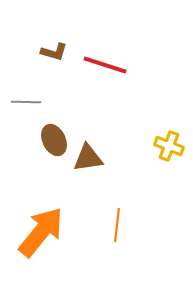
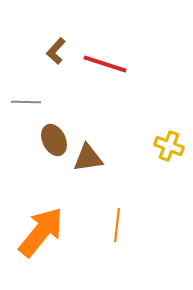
brown L-shape: moved 2 px right, 1 px up; rotated 116 degrees clockwise
red line: moved 1 px up
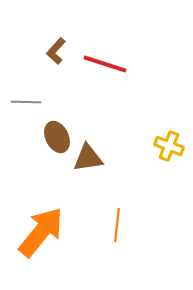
brown ellipse: moved 3 px right, 3 px up
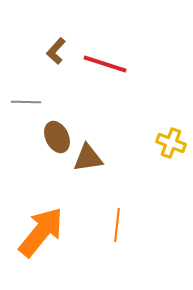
yellow cross: moved 2 px right, 3 px up
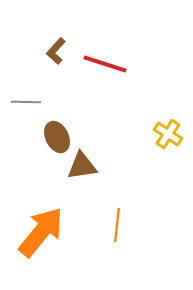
yellow cross: moved 3 px left, 9 px up; rotated 12 degrees clockwise
brown triangle: moved 6 px left, 8 px down
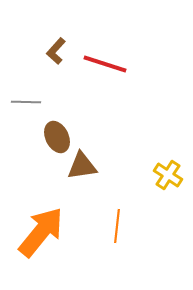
yellow cross: moved 41 px down
orange line: moved 1 px down
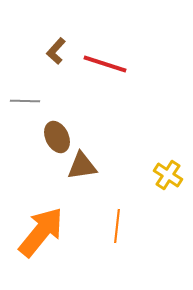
gray line: moved 1 px left, 1 px up
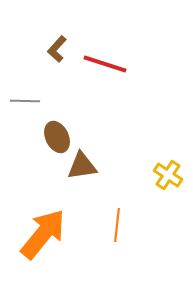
brown L-shape: moved 1 px right, 2 px up
orange line: moved 1 px up
orange arrow: moved 2 px right, 2 px down
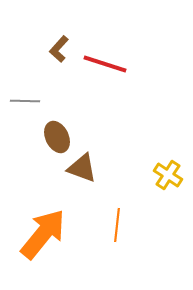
brown L-shape: moved 2 px right
brown triangle: moved 2 px down; rotated 28 degrees clockwise
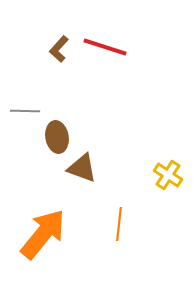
red line: moved 17 px up
gray line: moved 10 px down
brown ellipse: rotated 16 degrees clockwise
orange line: moved 2 px right, 1 px up
